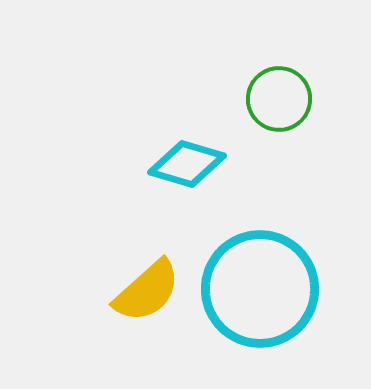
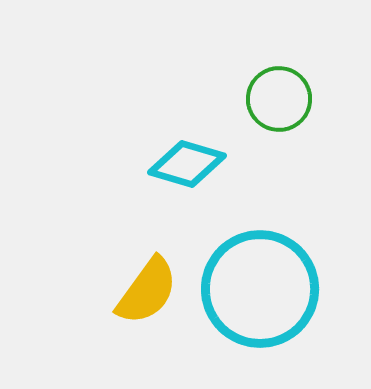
yellow semicircle: rotated 12 degrees counterclockwise
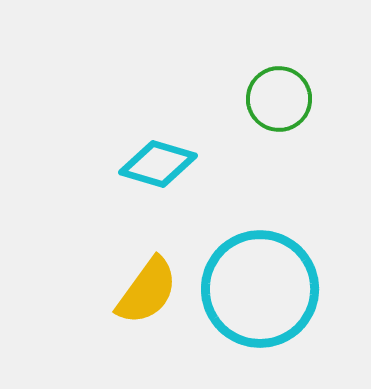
cyan diamond: moved 29 px left
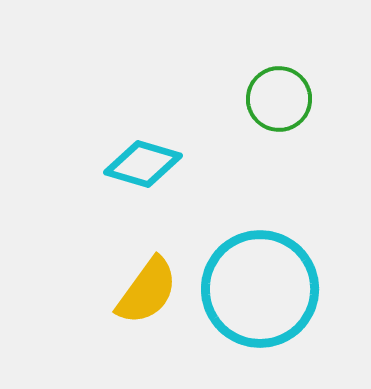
cyan diamond: moved 15 px left
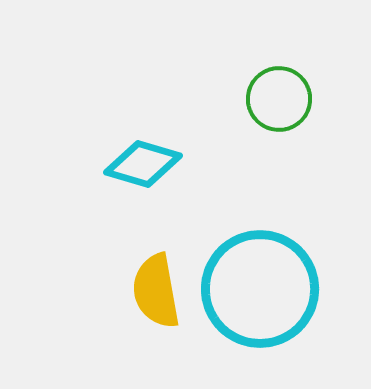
yellow semicircle: moved 9 px right; rotated 134 degrees clockwise
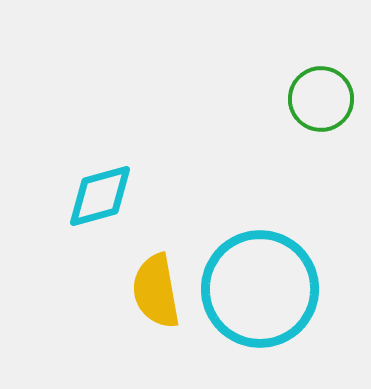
green circle: moved 42 px right
cyan diamond: moved 43 px left, 32 px down; rotated 32 degrees counterclockwise
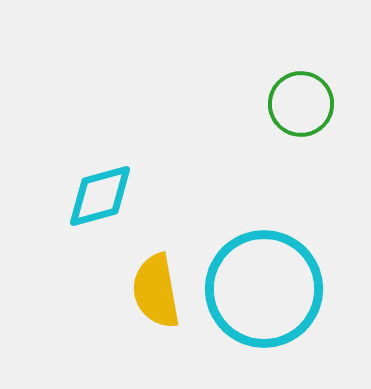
green circle: moved 20 px left, 5 px down
cyan circle: moved 4 px right
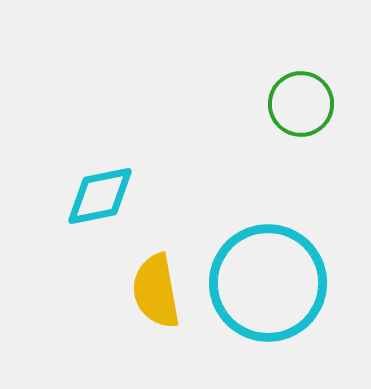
cyan diamond: rotated 4 degrees clockwise
cyan circle: moved 4 px right, 6 px up
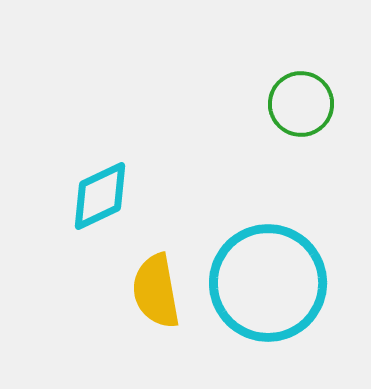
cyan diamond: rotated 14 degrees counterclockwise
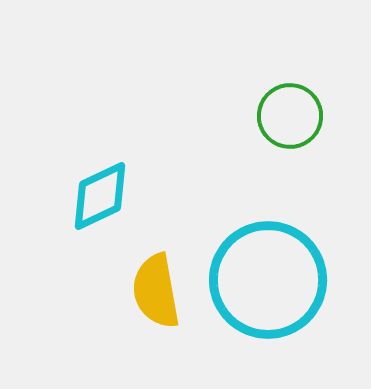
green circle: moved 11 px left, 12 px down
cyan circle: moved 3 px up
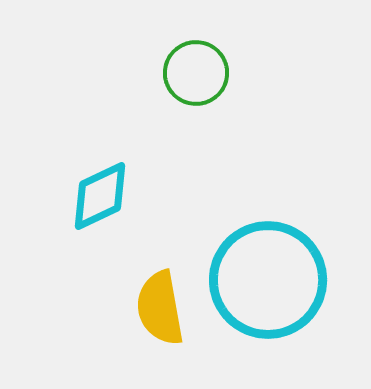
green circle: moved 94 px left, 43 px up
yellow semicircle: moved 4 px right, 17 px down
